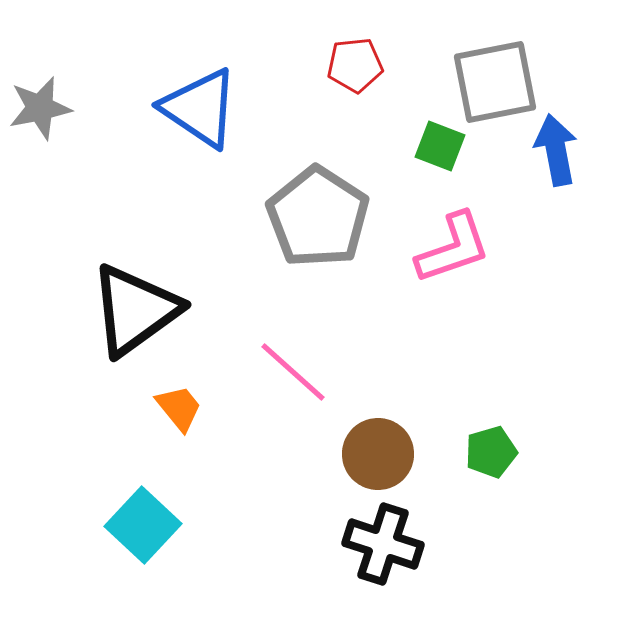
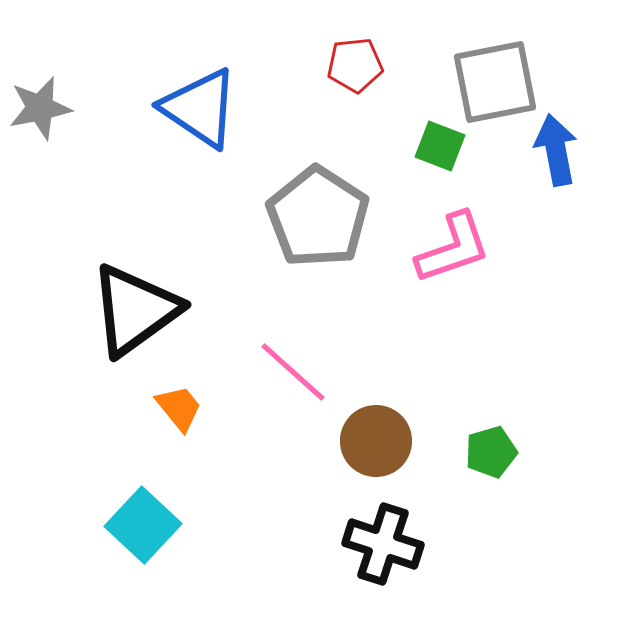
brown circle: moved 2 px left, 13 px up
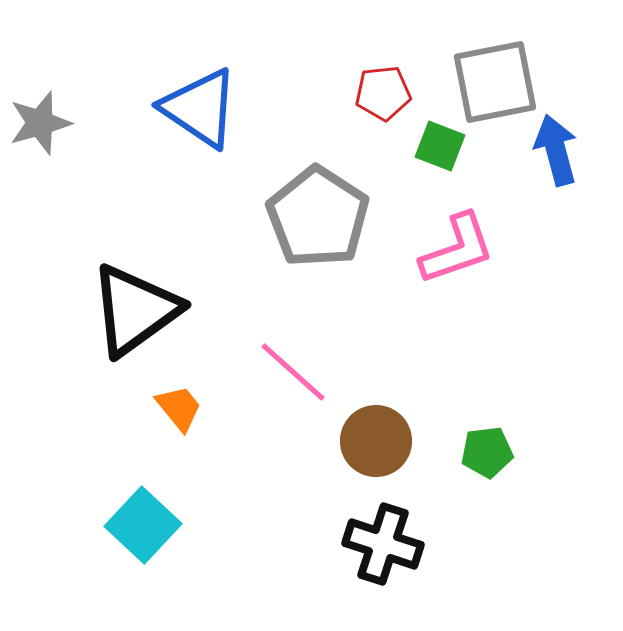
red pentagon: moved 28 px right, 28 px down
gray star: moved 15 px down; rotated 4 degrees counterclockwise
blue arrow: rotated 4 degrees counterclockwise
pink L-shape: moved 4 px right, 1 px down
green pentagon: moved 4 px left; rotated 9 degrees clockwise
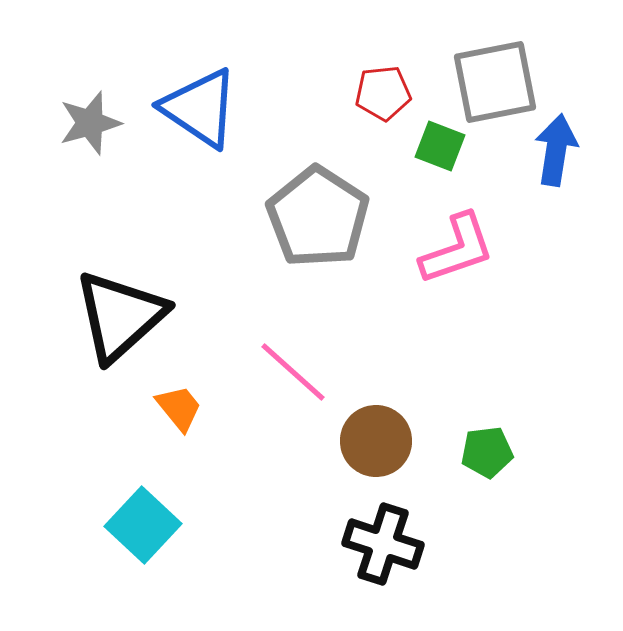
gray star: moved 50 px right
blue arrow: rotated 24 degrees clockwise
black triangle: moved 15 px left, 6 px down; rotated 6 degrees counterclockwise
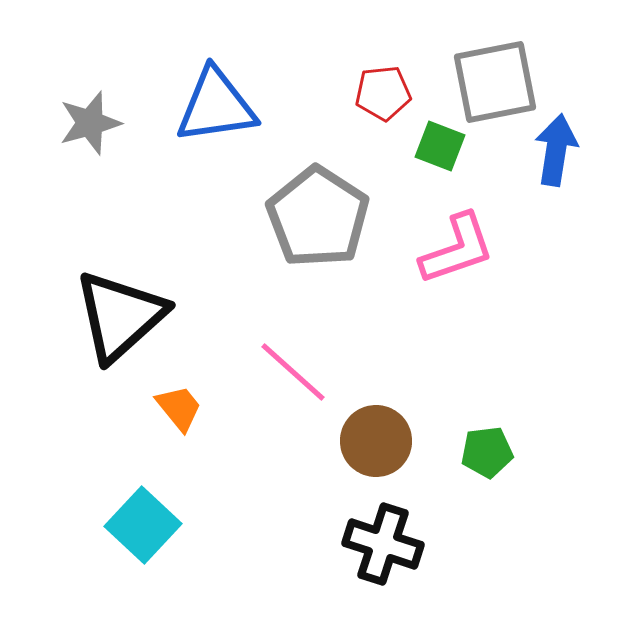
blue triangle: moved 16 px right, 2 px up; rotated 42 degrees counterclockwise
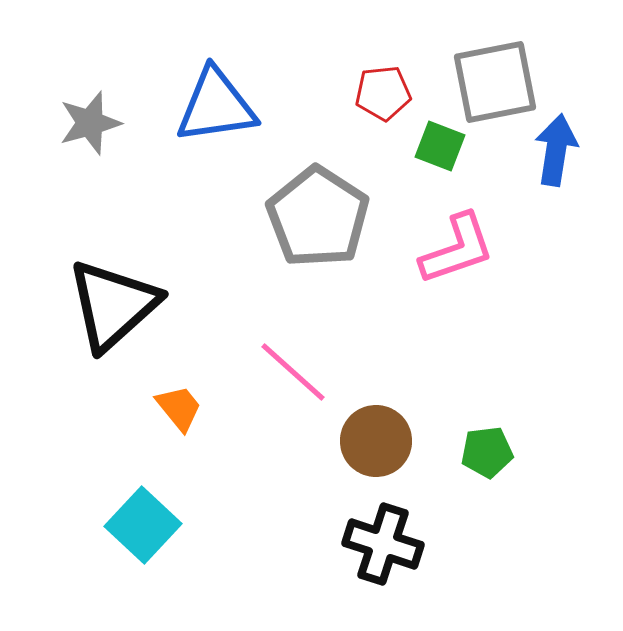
black triangle: moved 7 px left, 11 px up
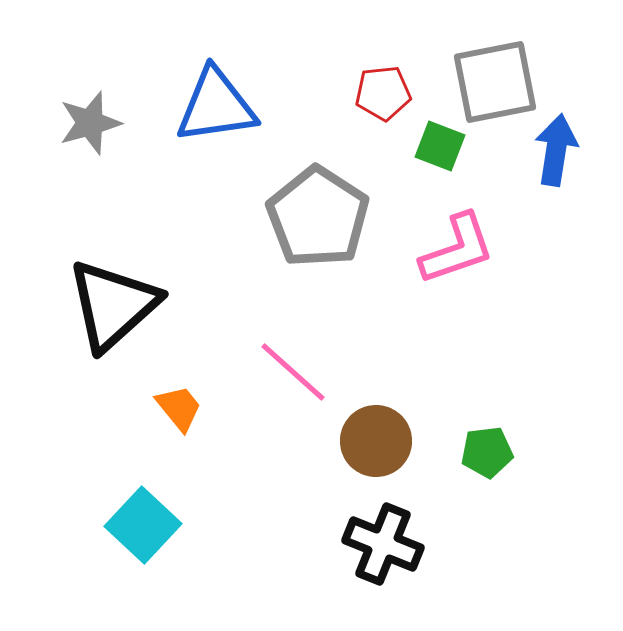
black cross: rotated 4 degrees clockwise
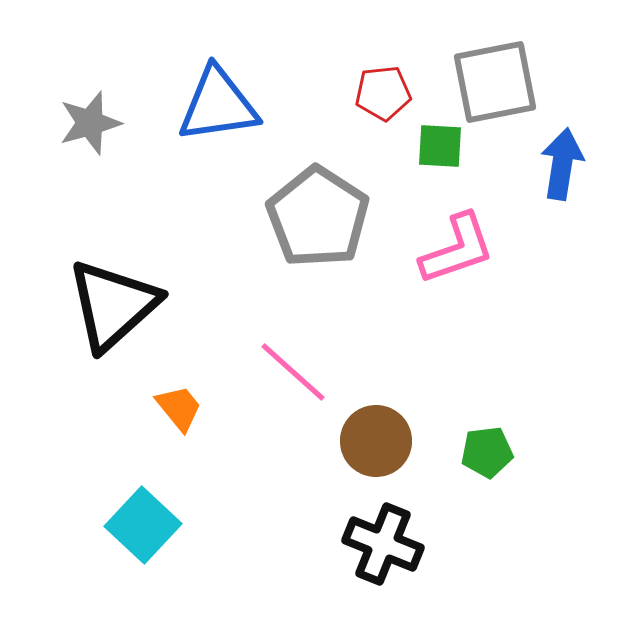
blue triangle: moved 2 px right, 1 px up
green square: rotated 18 degrees counterclockwise
blue arrow: moved 6 px right, 14 px down
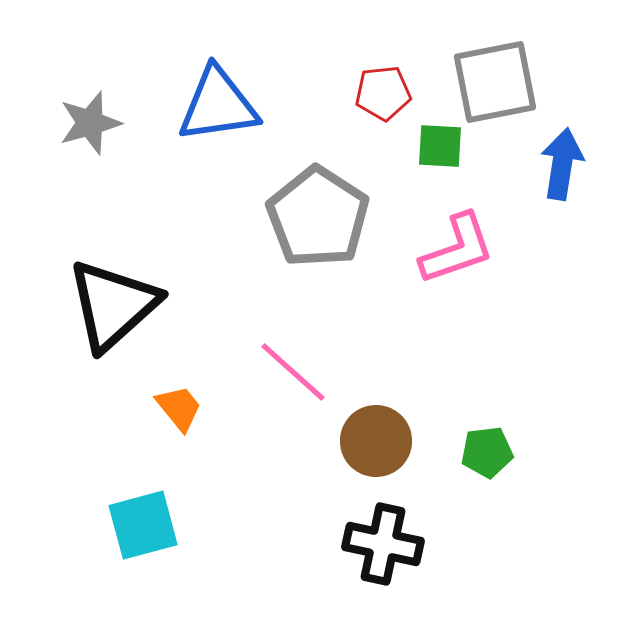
cyan square: rotated 32 degrees clockwise
black cross: rotated 10 degrees counterclockwise
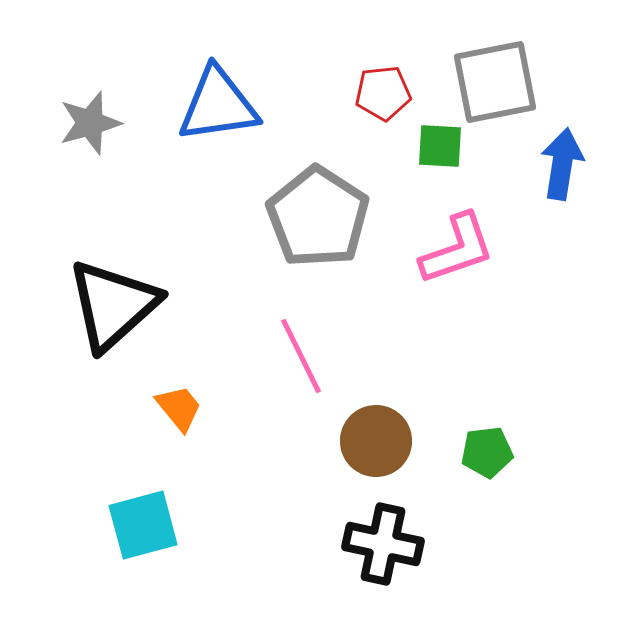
pink line: moved 8 px right, 16 px up; rotated 22 degrees clockwise
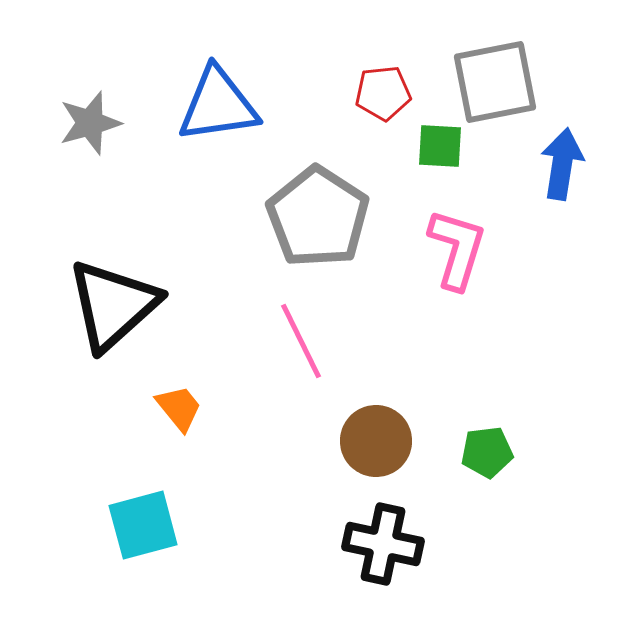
pink L-shape: rotated 54 degrees counterclockwise
pink line: moved 15 px up
